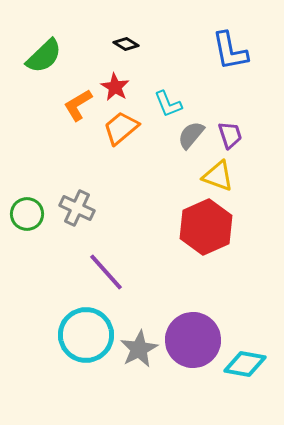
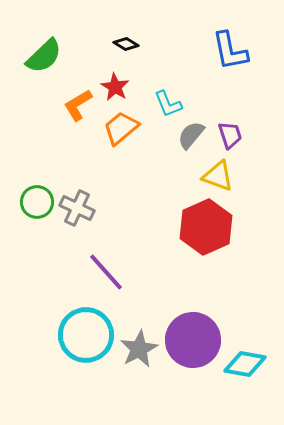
green circle: moved 10 px right, 12 px up
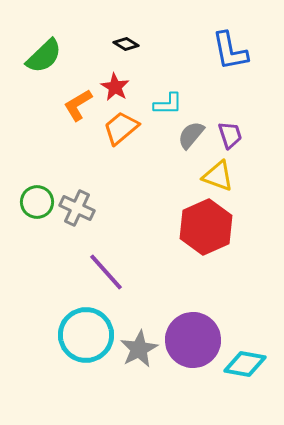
cyan L-shape: rotated 68 degrees counterclockwise
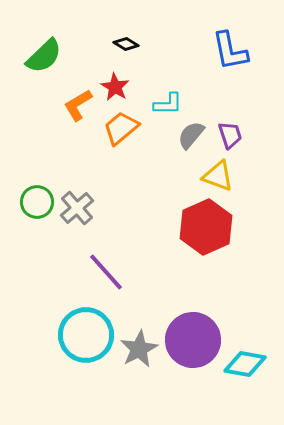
gray cross: rotated 24 degrees clockwise
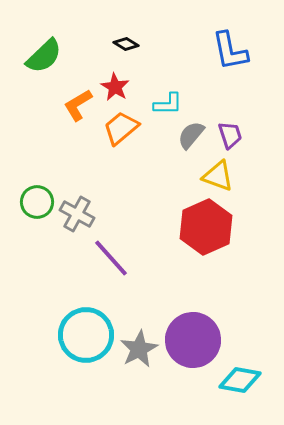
gray cross: moved 6 px down; rotated 20 degrees counterclockwise
purple line: moved 5 px right, 14 px up
cyan diamond: moved 5 px left, 16 px down
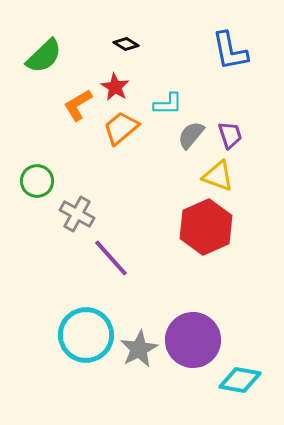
green circle: moved 21 px up
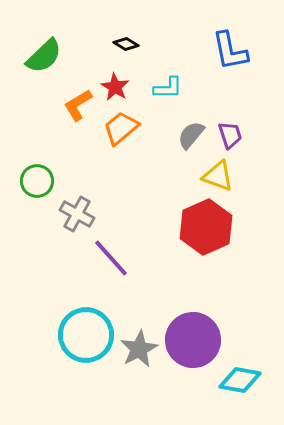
cyan L-shape: moved 16 px up
